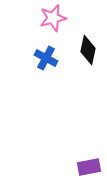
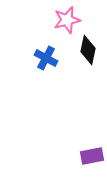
pink star: moved 14 px right, 2 px down
purple rectangle: moved 3 px right, 11 px up
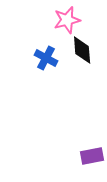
black diamond: moved 6 px left; rotated 16 degrees counterclockwise
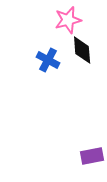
pink star: moved 1 px right
blue cross: moved 2 px right, 2 px down
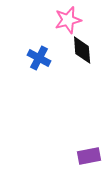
blue cross: moved 9 px left, 2 px up
purple rectangle: moved 3 px left
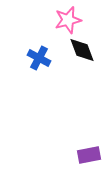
black diamond: rotated 16 degrees counterclockwise
purple rectangle: moved 1 px up
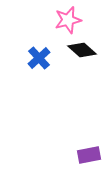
black diamond: rotated 28 degrees counterclockwise
blue cross: rotated 20 degrees clockwise
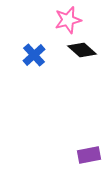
blue cross: moved 5 px left, 3 px up
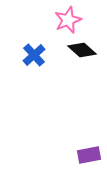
pink star: rotated 8 degrees counterclockwise
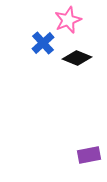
black diamond: moved 5 px left, 8 px down; rotated 20 degrees counterclockwise
blue cross: moved 9 px right, 12 px up
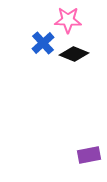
pink star: rotated 24 degrees clockwise
black diamond: moved 3 px left, 4 px up
